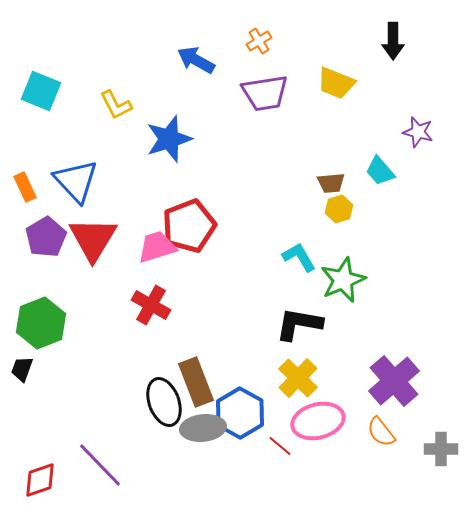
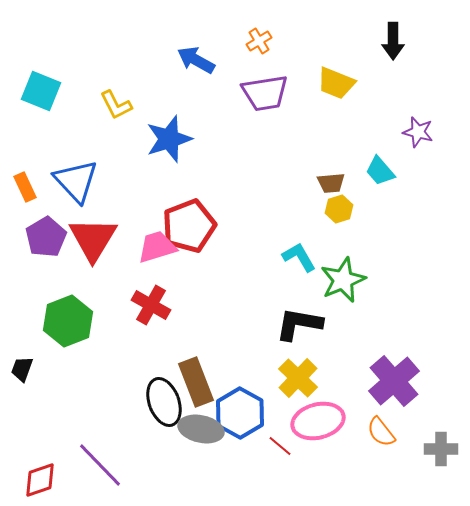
green hexagon: moved 27 px right, 2 px up
gray ellipse: moved 2 px left, 1 px down; rotated 18 degrees clockwise
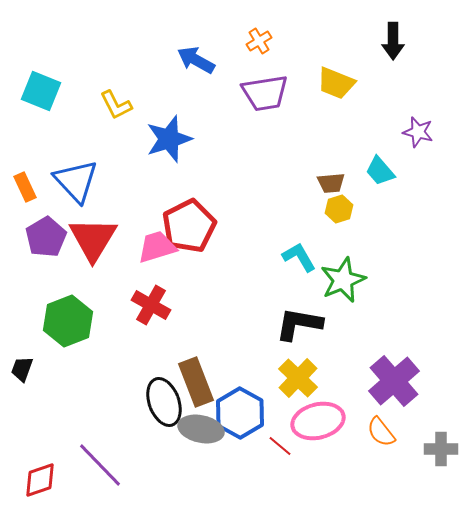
red pentagon: rotated 6 degrees counterclockwise
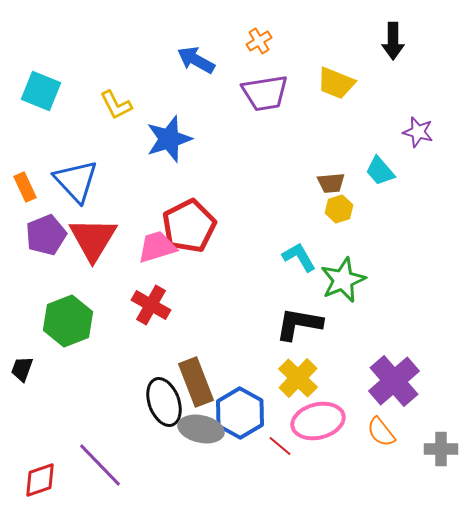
purple pentagon: moved 2 px up; rotated 9 degrees clockwise
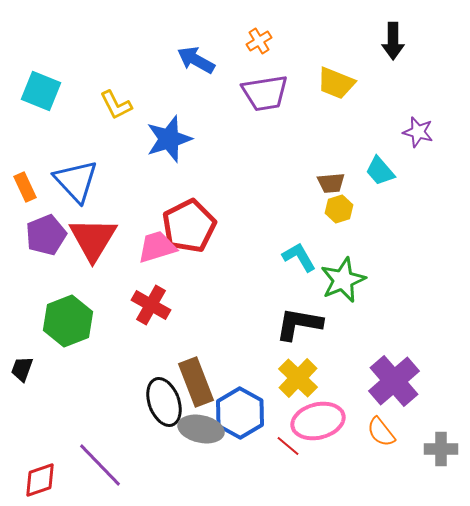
red line: moved 8 px right
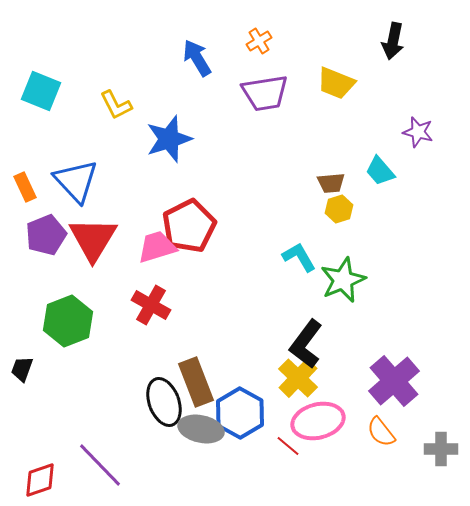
black arrow: rotated 12 degrees clockwise
blue arrow: moved 1 px right, 2 px up; rotated 30 degrees clockwise
black L-shape: moved 7 px right, 20 px down; rotated 63 degrees counterclockwise
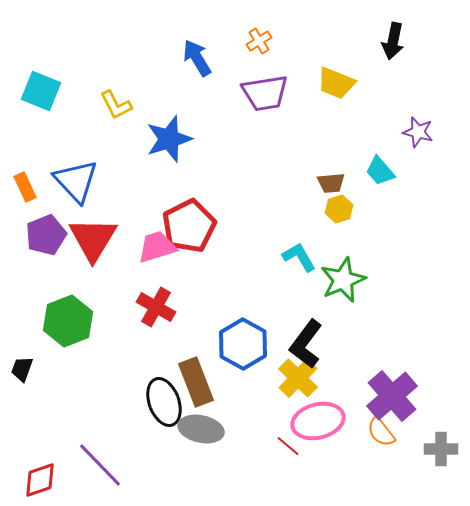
red cross: moved 5 px right, 2 px down
purple cross: moved 2 px left, 15 px down
blue hexagon: moved 3 px right, 69 px up
